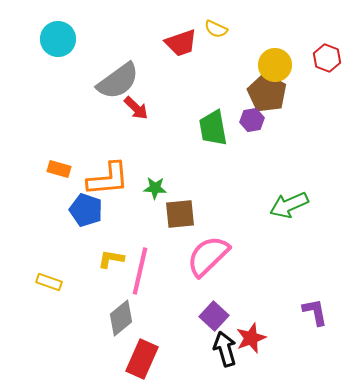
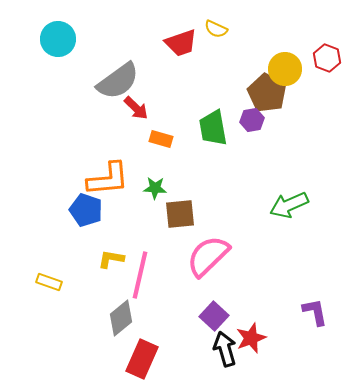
yellow circle: moved 10 px right, 4 px down
orange rectangle: moved 102 px right, 30 px up
pink line: moved 4 px down
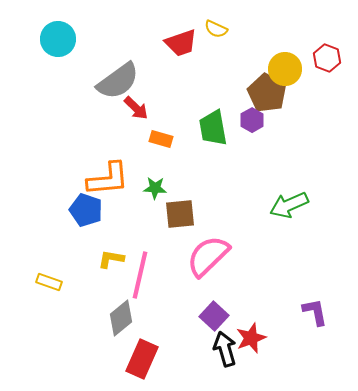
purple hexagon: rotated 20 degrees counterclockwise
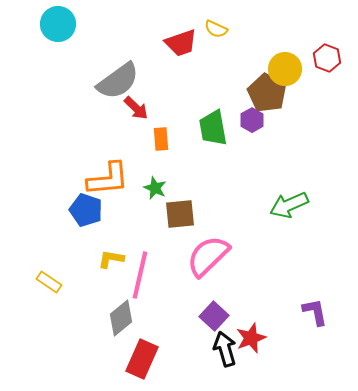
cyan circle: moved 15 px up
orange rectangle: rotated 70 degrees clockwise
green star: rotated 20 degrees clockwise
yellow rectangle: rotated 15 degrees clockwise
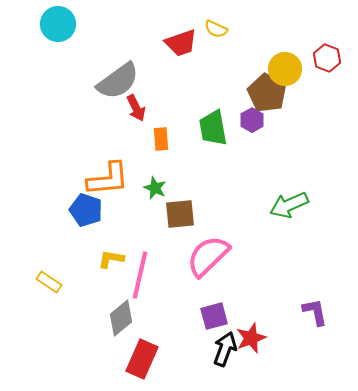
red arrow: rotated 20 degrees clockwise
purple square: rotated 32 degrees clockwise
black arrow: rotated 36 degrees clockwise
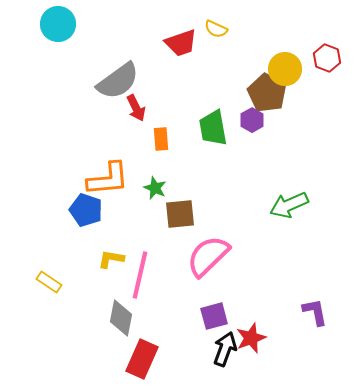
gray diamond: rotated 39 degrees counterclockwise
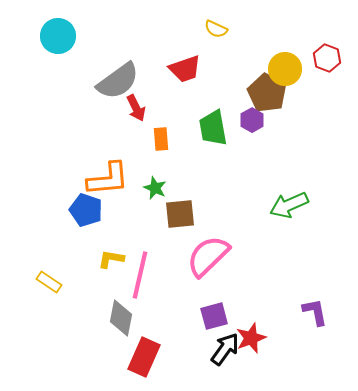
cyan circle: moved 12 px down
red trapezoid: moved 4 px right, 26 px down
black arrow: rotated 16 degrees clockwise
red rectangle: moved 2 px right, 2 px up
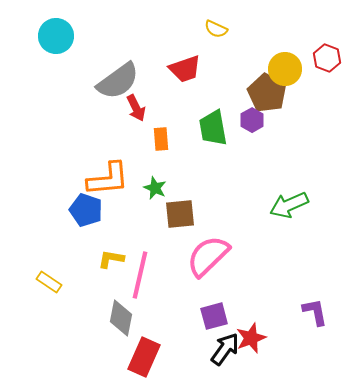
cyan circle: moved 2 px left
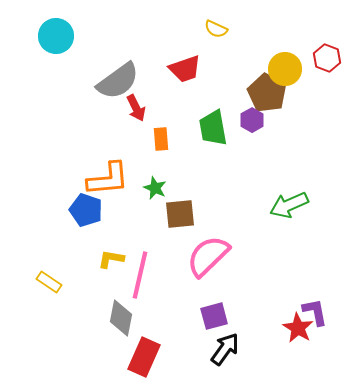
red star: moved 47 px right, 10 px up; rotated 20 degrees counterclockwise
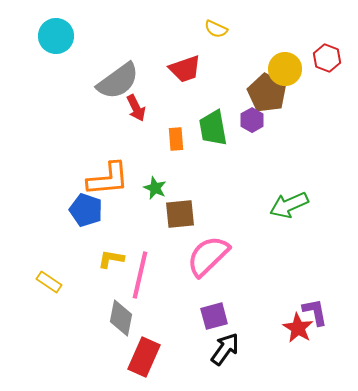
orange rectangle: moved 15 px right
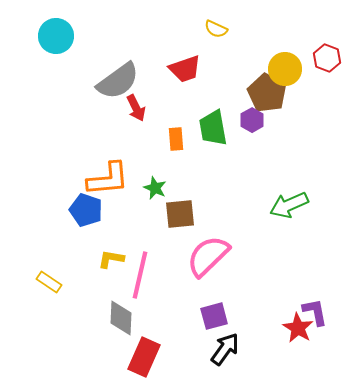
gray diamond: rotated 9 degrees counterclockwise
